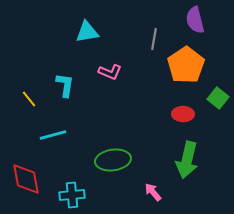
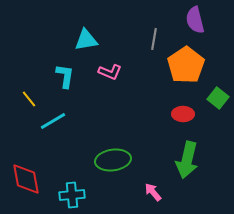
cyan triangle: moved 1 px left, 8 px down
cyan L-shape: moved 9 px up
cyan line: moved 14 px up; rotated 16 degrees counterclockwise
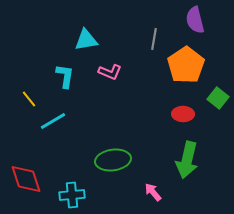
red diamond: rotated 8 degrees counterclockwise
